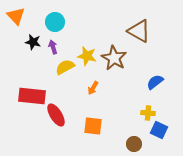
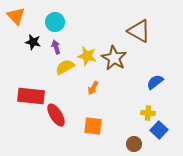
purple arrow: moved 3 px right
red rectangle: moved 1 px left
blue square: rotated 18 degrees clockwise
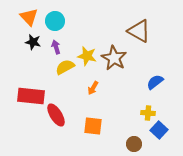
orange triangle: moved 13 px right, 1 px down
cyan circle: moved 1 px up
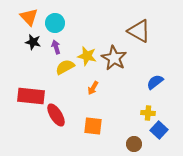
cyan circle: moved 2 px down
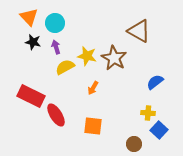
red rectangle: rotated 20 degrees clockwise
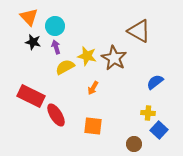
cyan circle: moved 3 px down
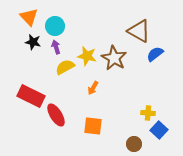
blue semicircle: moved 28 px up
